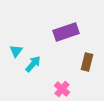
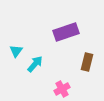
cyan arrow: moved 2 px right
pink cross: rotated 21 degrees clockwise
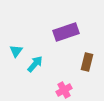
pink cross: moved 2 px right, 1 px down
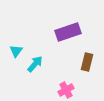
purple rectangle: moved 2 px right
pink cross: moved 2 px right
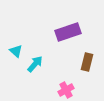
cyan triangle: rotated 24 degrees counterclockwise
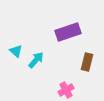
cyan arrow: moved 1 px right, 4 px up
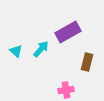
purple rectangle: rotated 10 degrees counterclockwise
cyan arrow: moved 5 px right, 11 px up
pink cross: rotated 21 degrees clockwise
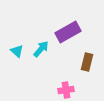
cyan triangle: moved 1 px right
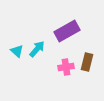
purple rectangle: moved 1 px left, 1 px up
cyan arrow: moved 4 px left
pink cross: moved 23 px up
